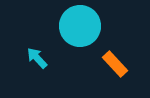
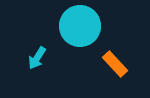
cyan arrow: rotated 105 degrees counterclockwise
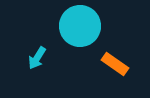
orange rectangle: rotated 12 degrees counterclockwise
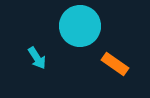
cyan arrow: rotated 65 degrees counterclockwise
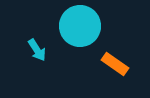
cyan arrow: moved 8 px up
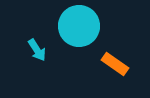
cyan circle: moved 1 px left
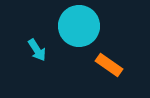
orange rectangle: moved 6 px left, 1 px down
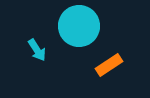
orange rectangle: rotated 68 degrees counterclockwise
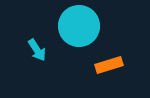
orange rectangle: rotated 16 degrees clockwise
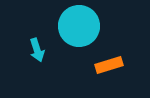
cyan arrow: rotated 15 degrees clockwise
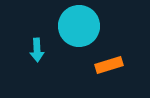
cyan arrow: rotated 15 degrees clockwise
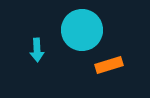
cyan circle: moved 3 px right, 4 px down
